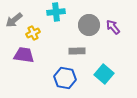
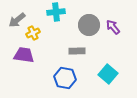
gray arrow: moved 3 px right
cyan square: moved 4 px right
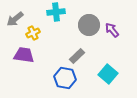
gray arrow: moved 2 px left, 1 px up
purple arrow: moved 1 px left, 3 px down
gray rectangle: moved 5 px down; rotated 42 degrees counterclockwise
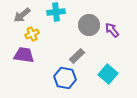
gray arrow: moved 7 px right, 4 px up
yellow cross: moved 1 px left, 1 px down
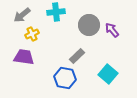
purple trapezoid: moved 2 px down
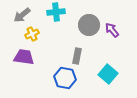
gray rectangle: rotated 35 degrees counterclockwise
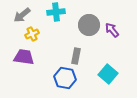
gray rectangle: moved 1 px left
